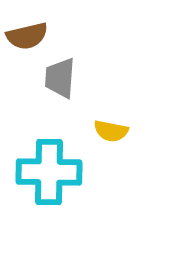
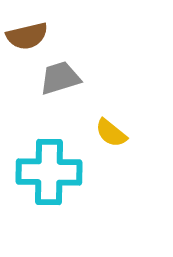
gray trapezoid: rotated 69 degrees clockwise
yellow semicircle: moved 2 px down; rotated 28 degrees clockwise
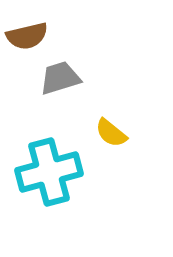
cyan cross: rotated 16 degrees counterclockwise
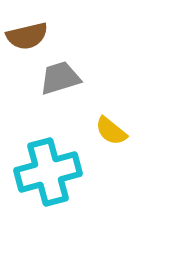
yellow semicircle: moved 2 px up
cyan cross: moved 1 px left
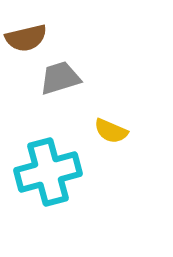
brown semicircle: moved 1 px left, 2 px down
yellow semicircle: rotated 16 degrees counterclockwise
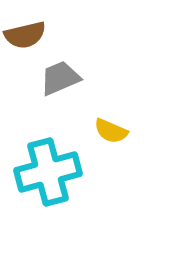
brown semicircle: moved 1 px left, 3 px up
gray trapezoid: rotated 6 degrees counterclockwise
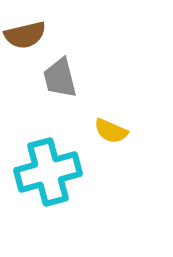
gray trapezoid: rotated 81 degrees counterclockwise
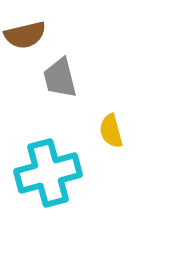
yellow semicircle: rotated 52 degrees clockwise
cyan cross: moved 1 px down
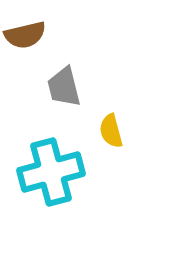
gray trapezoid: moved 4 px right, 9 px down
cyan cross: moved 3 px right, 1 px up
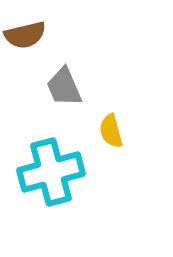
gray trapezoid: rotated 9 degrees counterclockwise
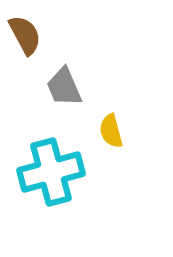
brown semicircle: rotated 105 degrees counterclockwise
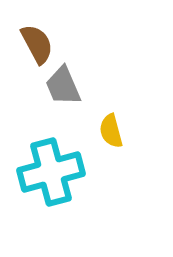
brown semicircle: moved 12 px right, 9 px down
gray trapezoid: moved 1 px left, 1 px up
